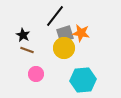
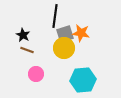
black line: rotated 30 degrees counterclockwise
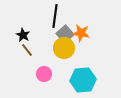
gray square: rotated 24 degrees counterclockwise
brown line: rotated 32 degrees clockwise
pink circle: moved 8 px right
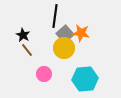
cyan hexagon: moved 2 px right, 1 px up
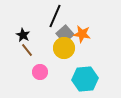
black line: rotated 15 degrees clockwise
orange star: moved 1 px right, 1 px down
pink circle: moved 4 px left, 2 px up
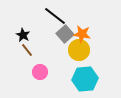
black line: rotated 75 degrees counterclockwise
yellow circle: moved 15 px right, 2 px down
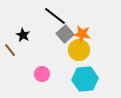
brown line: moved 17 px left
pink circle: moved 2 px right, 2 px down
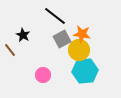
gray square: moved 3 px left, 5 px down; rotated 12 degrees clockwise
pink circle: moved 1 px right, 1 px down
cyan hexagon: moved 8 px up
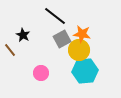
pink circle: moved 2 px left, 2 px up
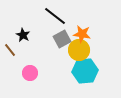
pink circle: moved 11 px left
